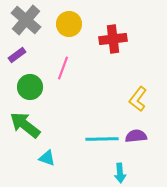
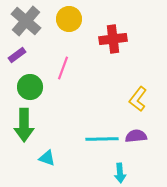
gray cross: moved 1 px down
yellow circle: moved 5 px up
green arrow: moved 1 px left; rotated 128 degrees counterclockwise
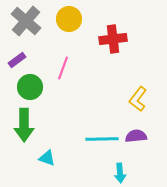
purple rectangle: moved 5 px down
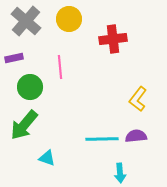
purple rectangle: moved 3 px left, 2 px up; rotated 24 degrees clockwise
pink line: moved 3 px left, 1 px up; rotated 25 degrees counterclockwise
green arrow: rotated 40 degrees clockwise
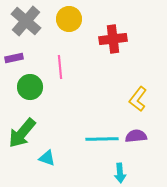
green arrow: moved 2 px left, 8 px down
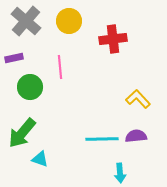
yellow circle: moved 2 px down
yellow L-shape: rotated 100 degrees clockwise
cyan triangle: moved 7 px left, 1 px down
